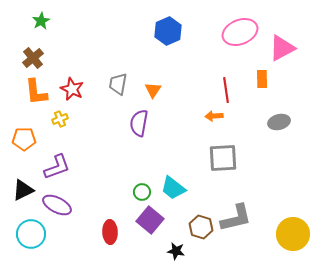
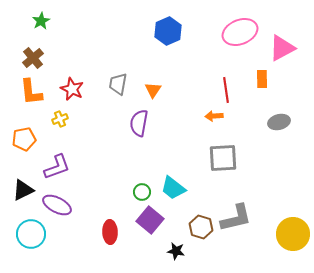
orange L-shape: moved 5 px left
orange pentagon: rotated 10 degrees counterclockwise
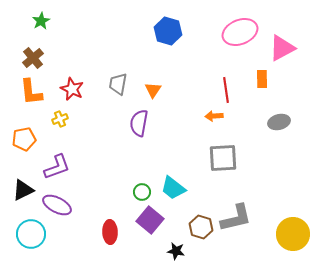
blue hexagon: rotated 20 degrees counterclockwise
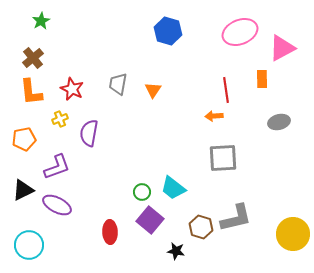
purple semicircle: moved 50 px left, 10 px down
cyan circle: moved 2 px left, 11 px down
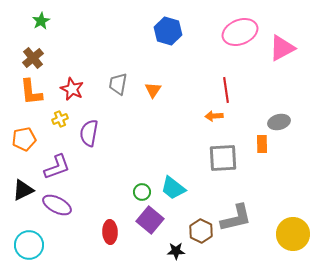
orange rectangle: moved 65 px down
brown hexagon: moved 4 px down; rotated 10 degrees clockwise
black star: rotated 12 degrees counterclockwise
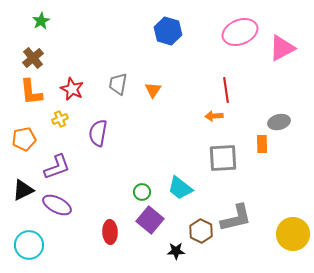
purple semicircle: moved 9 px right
cyan trapezoid: moved 7 px right
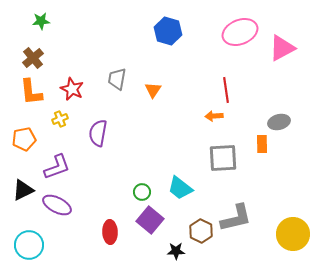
green star: rotated 24 degrees clockwise
gray trapezoid: moved 1 px left, 5 px up
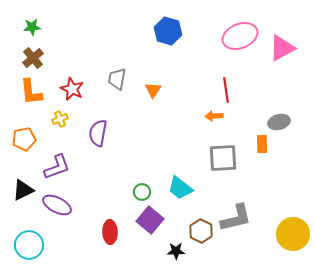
green star: moved 9 px left, 6 px down
pink ellipse: moved 4 px down
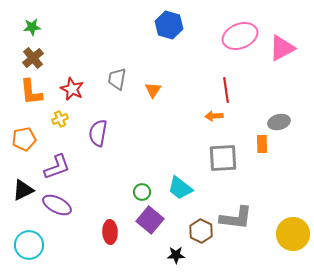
blue hexagon: moved 1 px right, 6 px up
gray L-shape: rotated 20 degrees clockwise
black star: moved 4 px down
